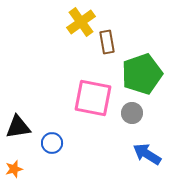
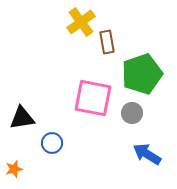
black triangle: moved 4 px right, 9 px up
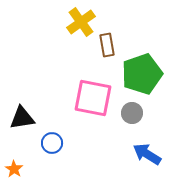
brown rectangle: moved 3 px down
orange star: rotated 24 degrees counterclockwise
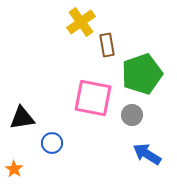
gray circle: moved 2 px down
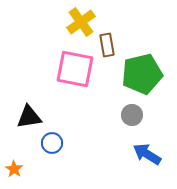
green pentagon: rotated 6 degrees clockwise
pink square: moved 18 px left, 29 px up
black triangle: moved 7 px right, 1 px up
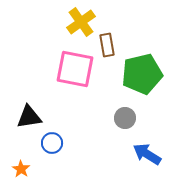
gray circle: moved 7 px left, 3 px down
orange star: moved 7 px right
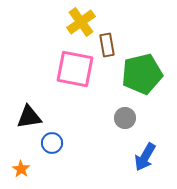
blue arrow: moved 2 px left, 3 px down; rotated 92 degrees counterclockwise
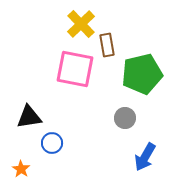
yellow cross: moved 2 px down; rotated 8 degrees counterclockwise
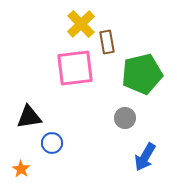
brown rectangle: moved 3 px up
pink square: moved 1 px up; rotated 18 degrees counterclockwise
